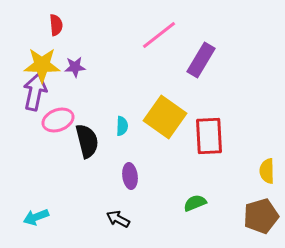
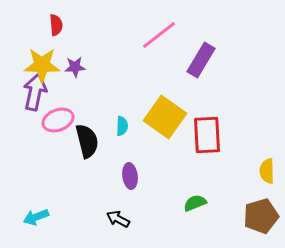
red rectangle: moved 2 px left, 1 px up
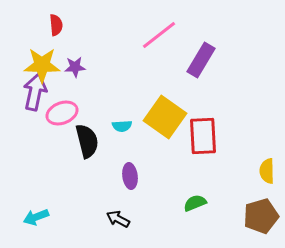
pink ellipse: moved 4 px right, 7 px up
cyan semicircle: rotated 84 degrees clockwise
red rectangle: moved 4 px left, 1 px down
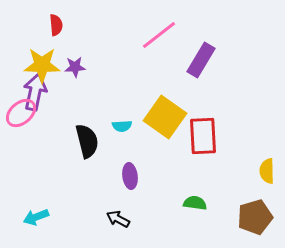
pink ellipse: moved 41 px left; rotated 20 degrees counterclockwise
green semicircle: rotated 30 degrees clockwise
brown pentagon: moved 6 px left, 1 px down
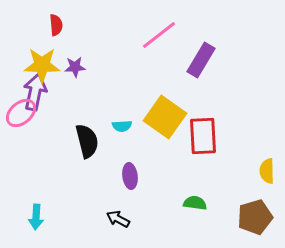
cyan arrow: rotated 65 degrees counterclockwise
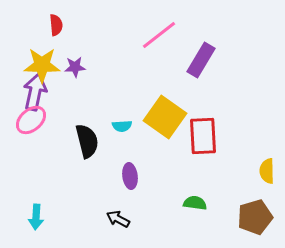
pink ellipse: moved 10 px right, 7 px down
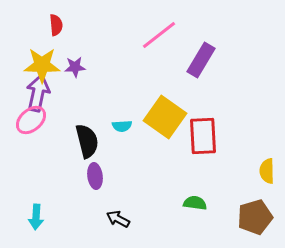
purple arrow: moved 3 px right, 1 px down
purple ellipse: moved 35 px left
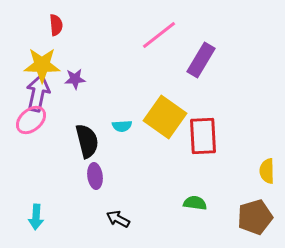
purple star: moved 12 px down
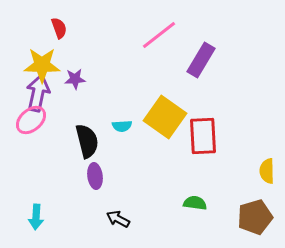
red semicircle: moved 3 px right, 3 px down; rotated 15 degrees counterclockwise
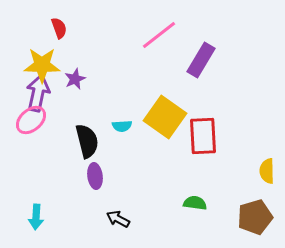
purple star: rotated 20 degrees counterclockwise
